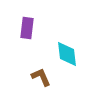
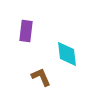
purple rectangle: moved 1 px left, 3 px down
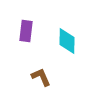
cyan diamond: moved 13 px up; rotated 8 degrees clockwise
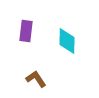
brown L-shape: moved 5 px left, 2 px down; rotated 10 degrees counterclockwise
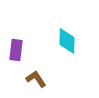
purple rectangle: moved 10 px left, 19 px down
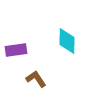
purple rectangle: rotated 75 degrees clockwise
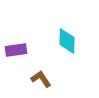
brown L-shape: moved 5 px right
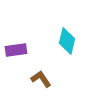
cyan diamond: rotated 12 degrees clockwise
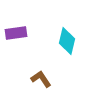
purple rectangle: moved 17 px up
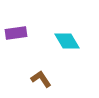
cyan diamond: rotated 44 degrees counterclockwise
